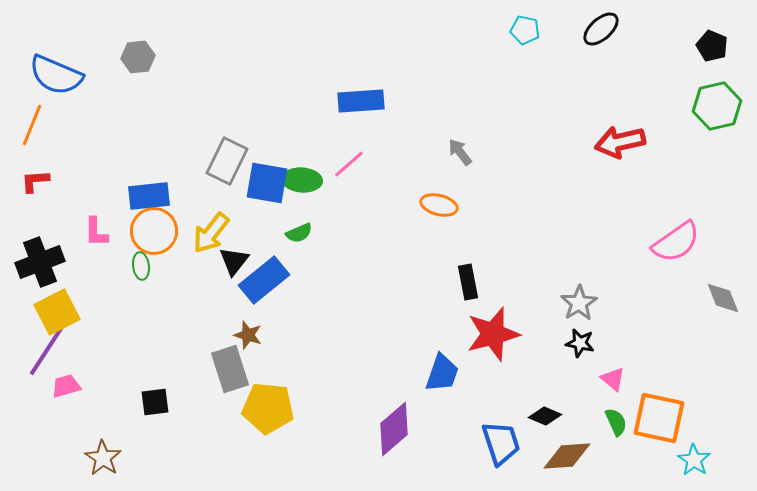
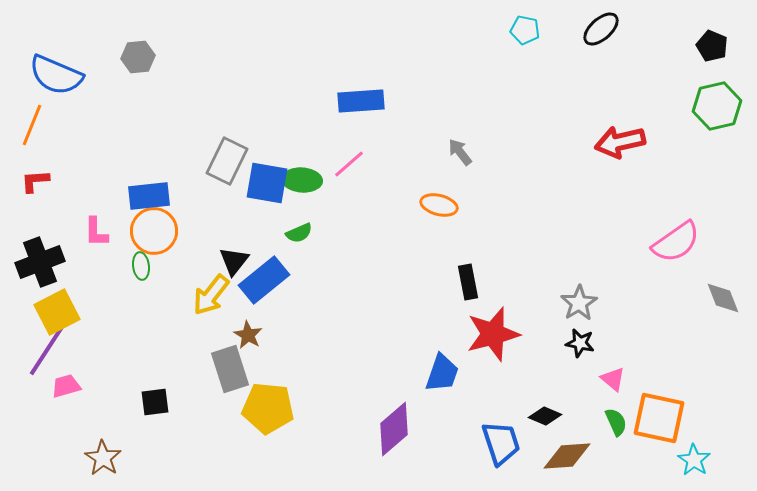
yellow arrow at (211, 233): moved 62 px down
brown star at (248, 335): rotated 12 degrees clockwise
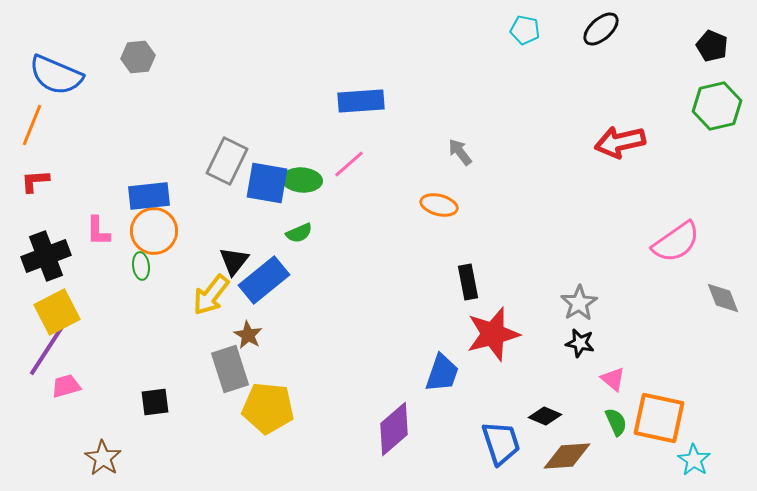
pink L-shape at (96, 232): moved 2 px right, 1 px up
black cross at (40, 262): moved 6 px right, 6 px up
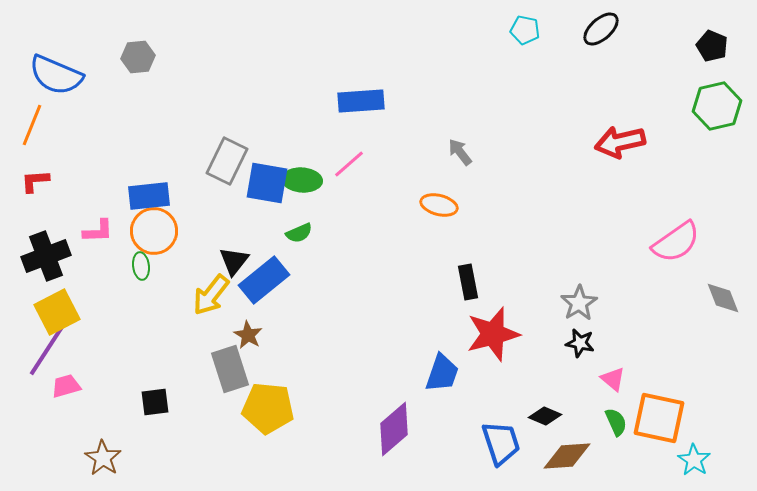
pink L-shape at (98, 231): rotated 92 degrees counterclockwise
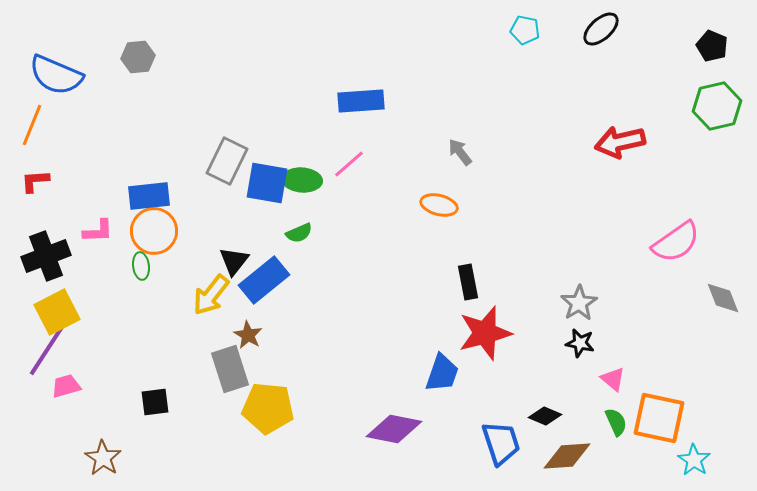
red star at (493, 334): moved 8 px left, 1 px up
purple diamond at (394, 429): rotated 52 degrees clockwise
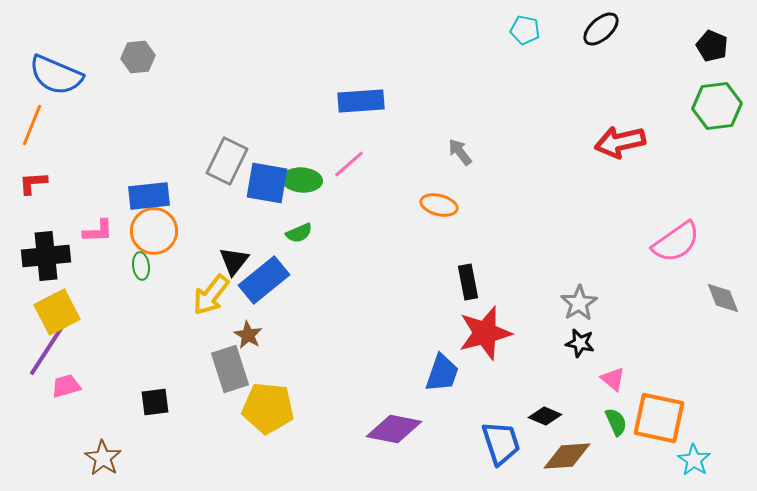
green hexagon at (717, 106): rotated 6 degrees clockwise
red L-shape at (35, 181): moved 2 px left, 2 px down
black cross at (46, 256): rotated 15 degrees clockwise
